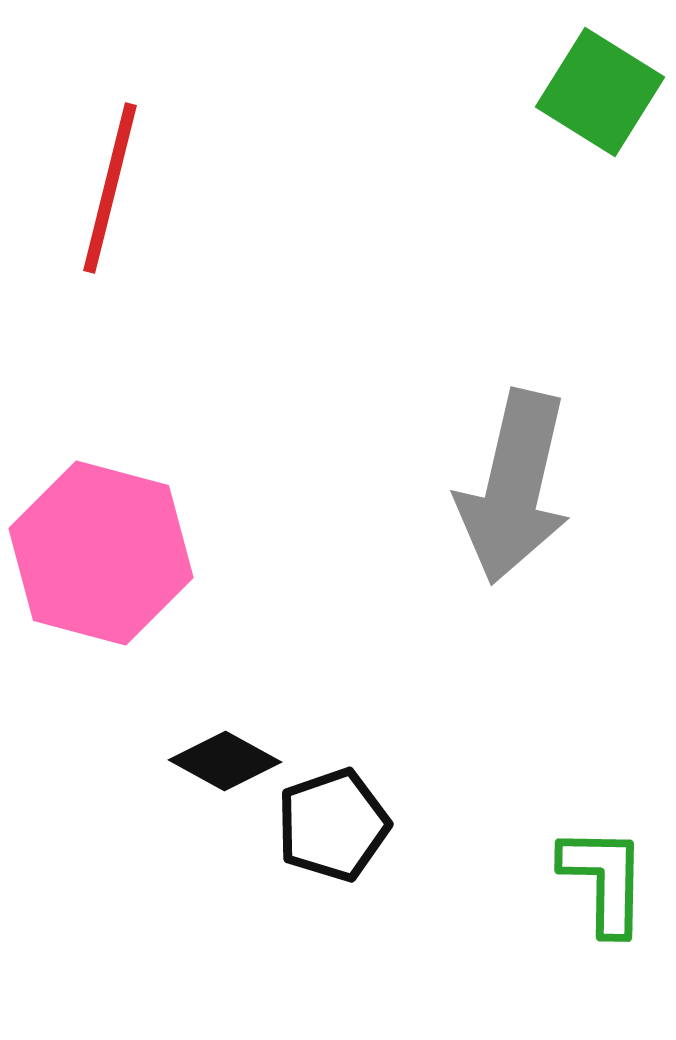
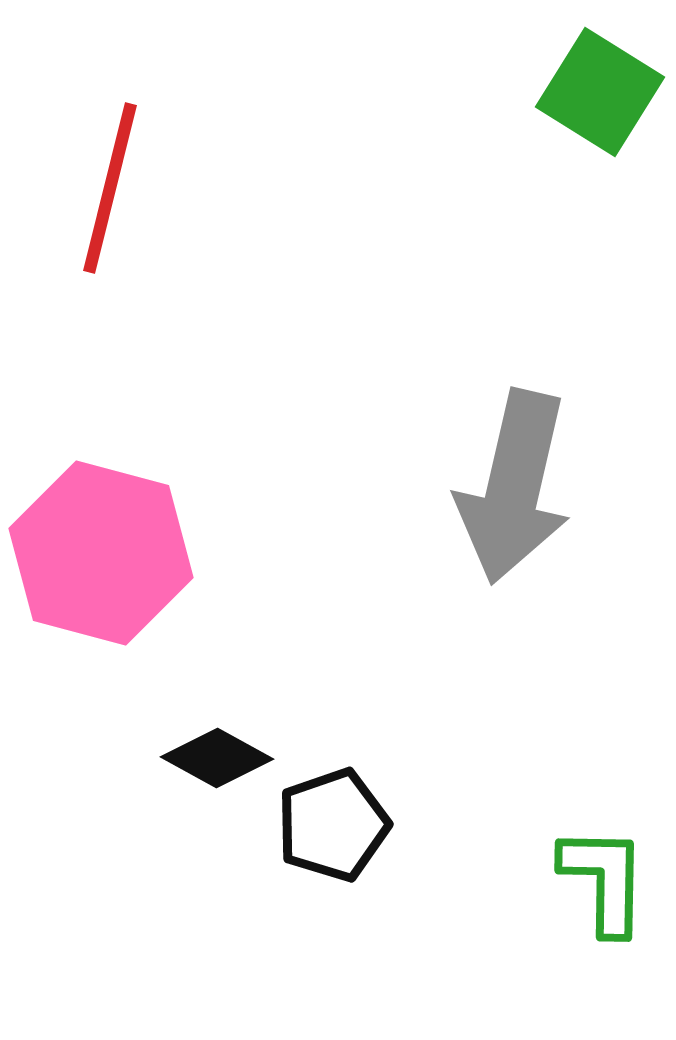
black diamond: moved 8 px left, 3 px up
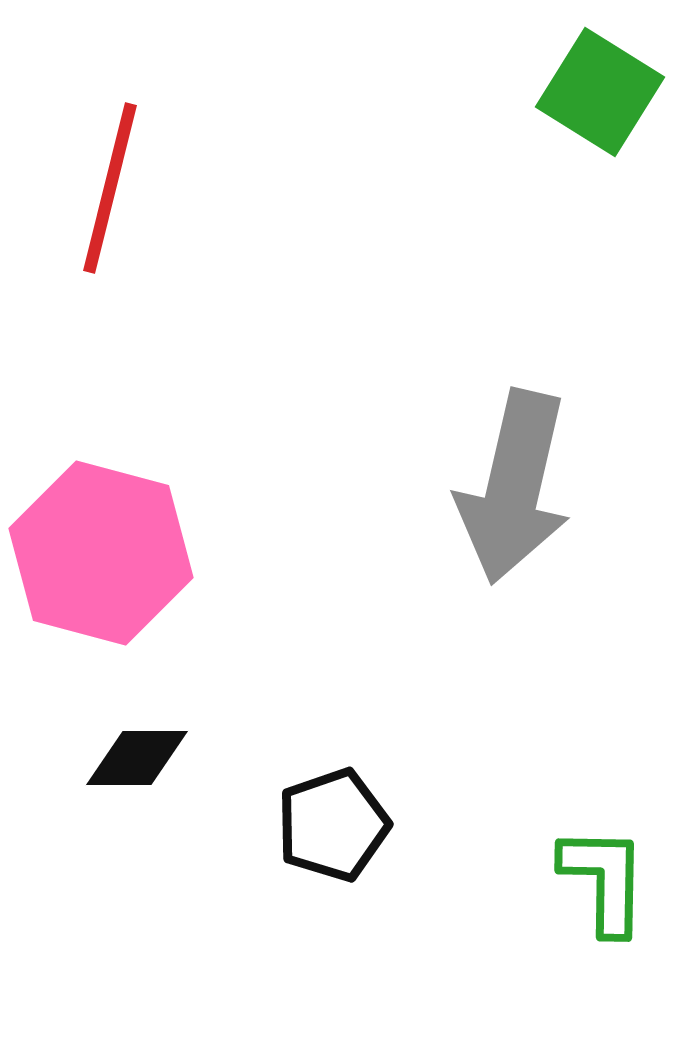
black diamond: moved 80 px left; rotated 29 degrees counterclockwise
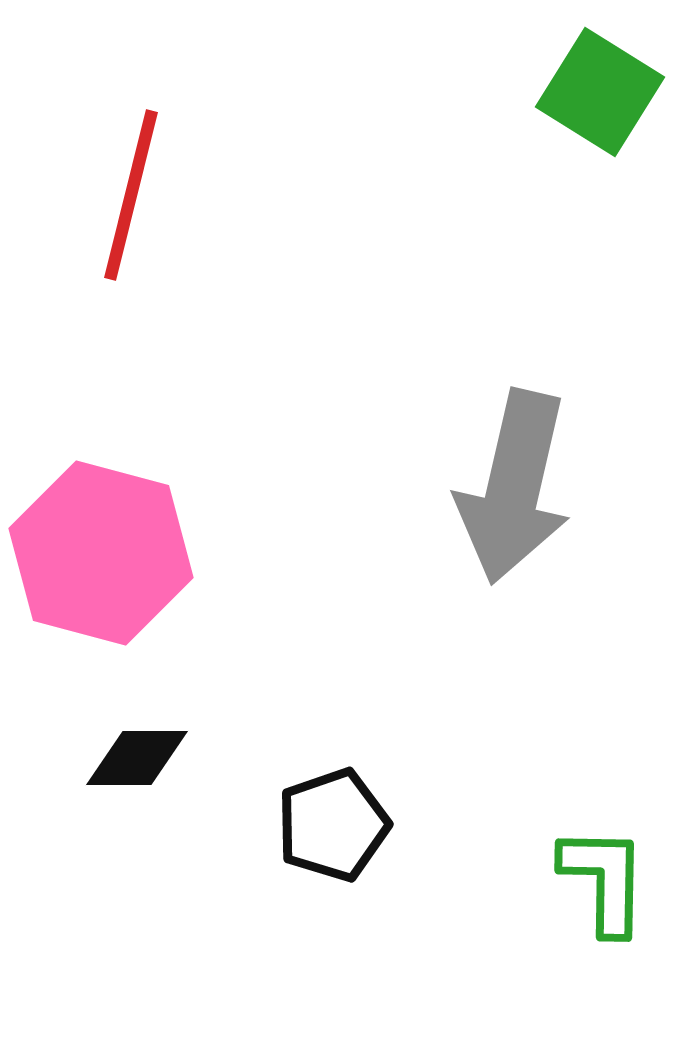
red line: moved 21 px right, 7 px down
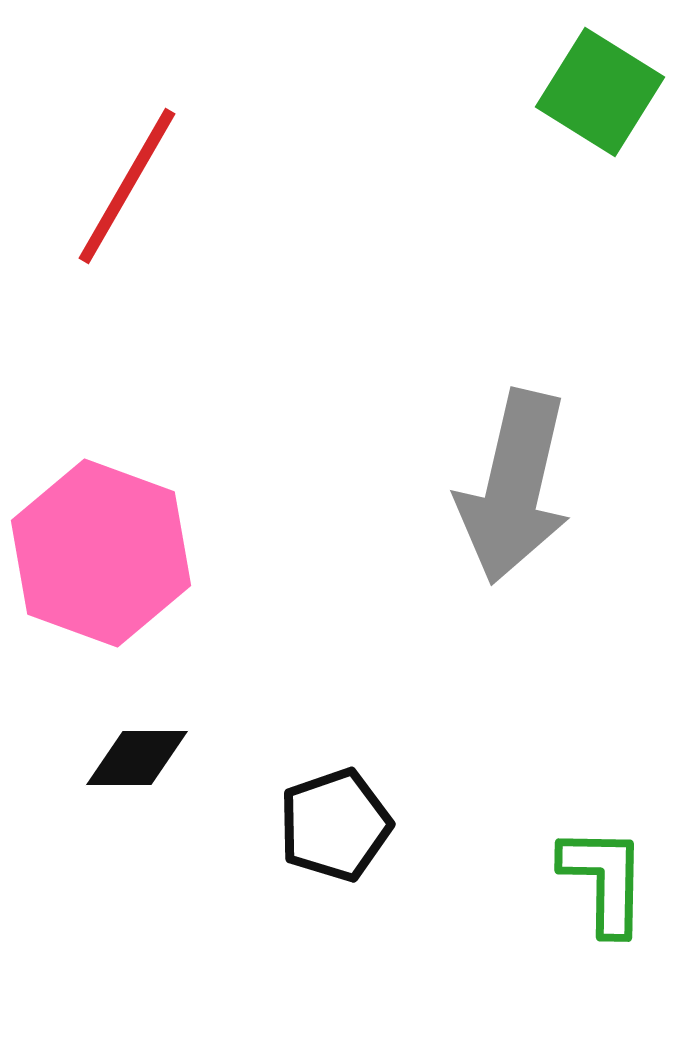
red line: moved 4 px left, 9 px up; rotated 16 degrees clockwise
pink hexagon: rotated 5 degrees clockwise
black pentagon: moved 2 px right
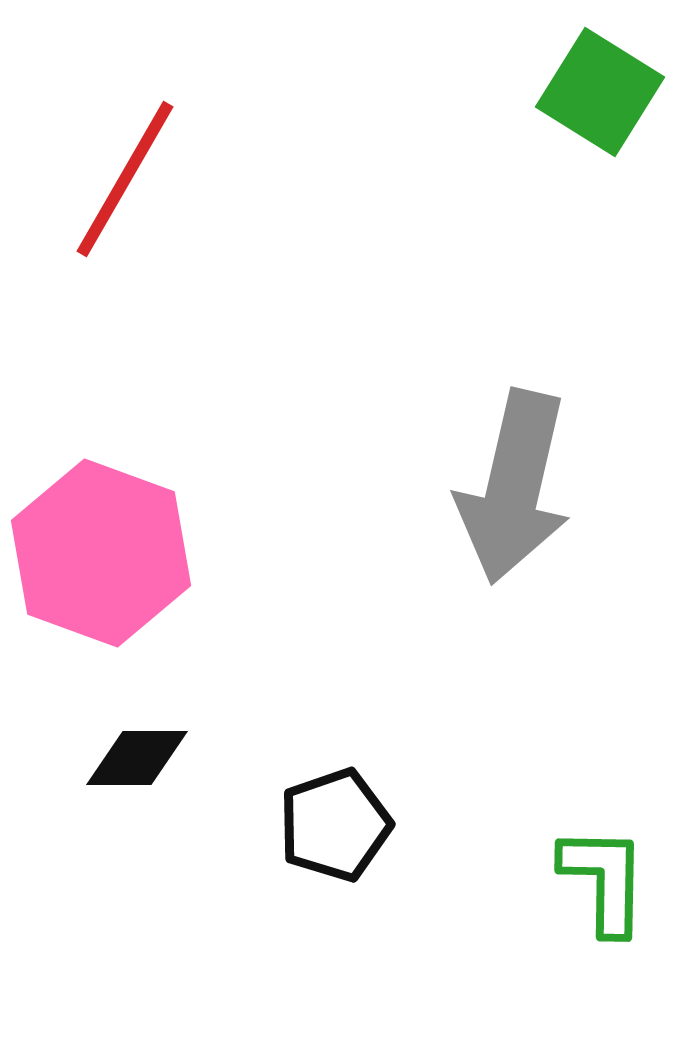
red line: moved 2 px left, 7 px up
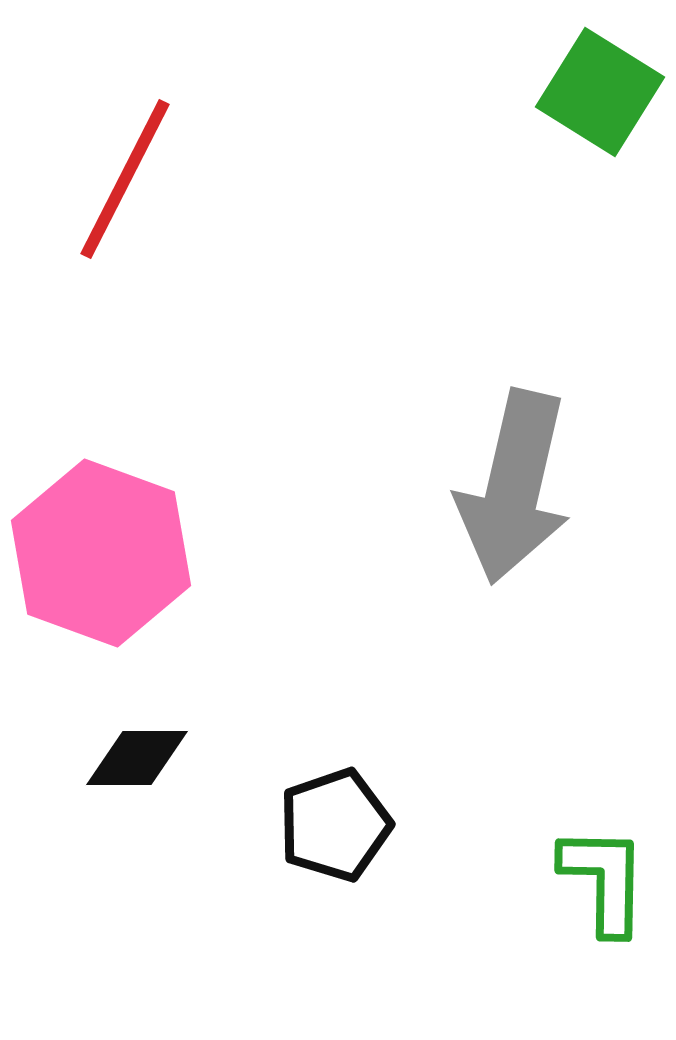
red line: rotated 3 degrees counterclockwise
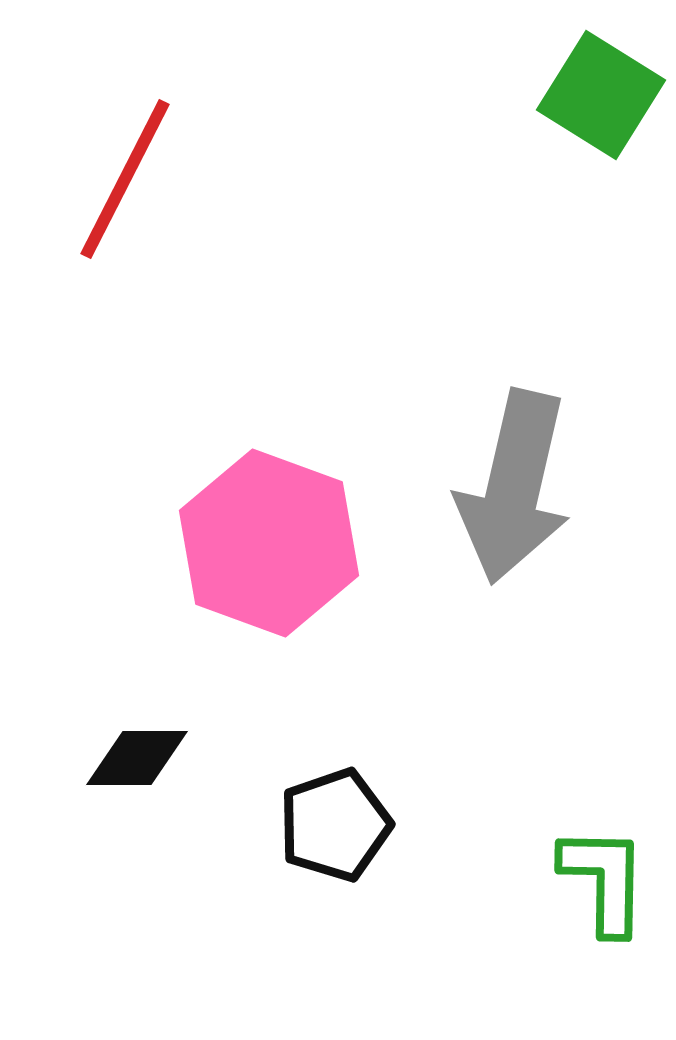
green square: moved 1 px right, 3 px down
pink hexagon: moved 168 px right, 10 px up
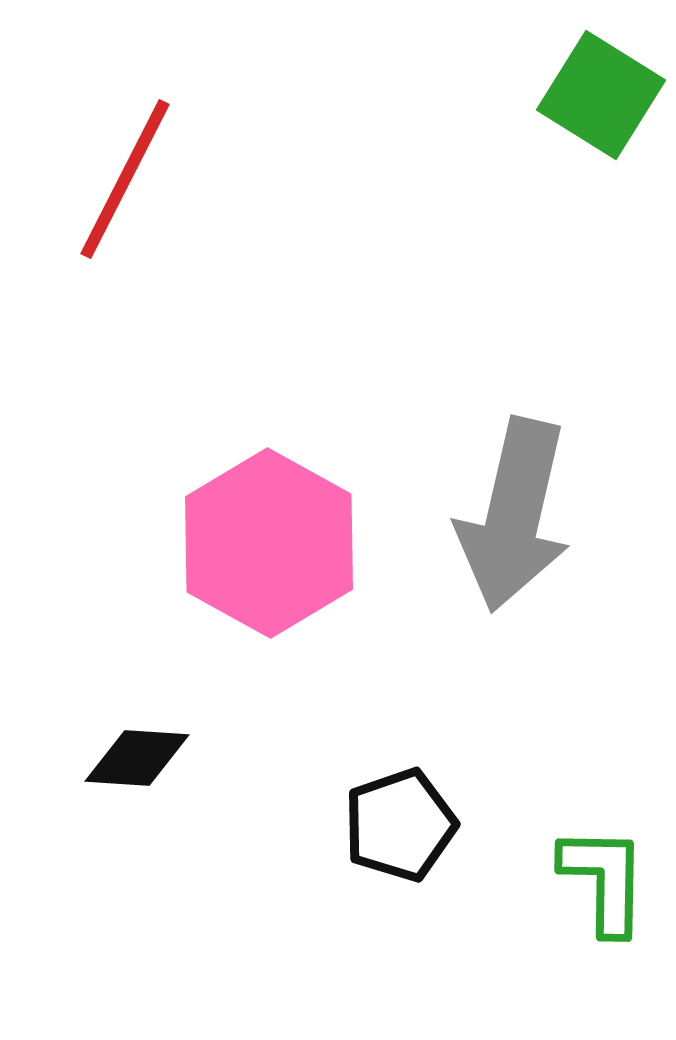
gray arrow: moved 28 px down
pink hexagon: rotated 9 degrees clockwise
black diamond: rotated 4 degrees clockwise
black pentagon: moved 65 px right
